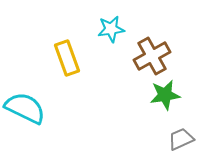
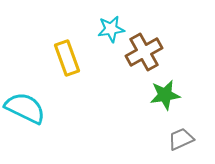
brown cross: moved 8 px left, 4 px up
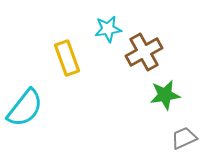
cyan star: moved 3 px left
cyan semicircle: rotated 102 degrees clockwise
gray trapezoid: moved 3 px right, 1 px up
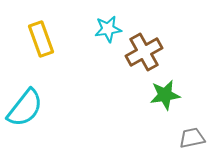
yellow rectangle: moved 26 px left, 19 px up
gray trapezoid: moved 8 px right; rotated 12 degrees clockwise
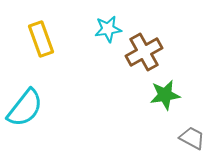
gray trapezoid: rotated 40 degrees clockwise
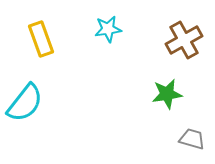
brown cross: moved 40 px right, 12 px up
green star: moved 2 px right, 1 px up
cyan semicircle: moved 5 px up
gray trapezoid: moved 1 px down; rotated 12 degrees counterclockwise
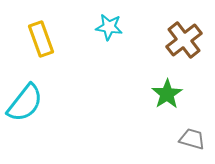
cyan star: moved 1 px right, 2 px up; rotated 16 degrees clockwise
brown cross: rotated 9 degrees counterclockwise
green star: rotated 24 degrees counterclockwise
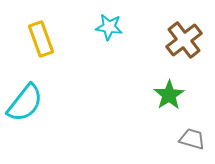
green star: moved 2 px right, 1 px down
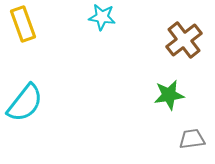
cyan star: moved 7 px left, 10 px up
yellow rectangle: moved 18 px left, 15 px up
green star: rotated 24 degrees clockwise
gray trapezoid: rotated 24 degrees counterclockwise
